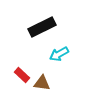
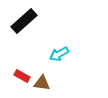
black rectangle: moved 18 px left, 6 px up; rotated 16 degrees counterclockwise
red rectangle: moved 1 px down; rotated 14 degrees counterclockwise
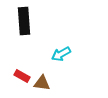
black rectangle: rotated 52 degrees counterclockwise
cyan arrow: moved 2 px right
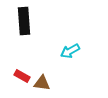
cyan arrow: moved 9 px right, 3 px up
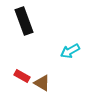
black rectangle: rotated 16 degrees counterclockwise
brown triangle: rotated 24 degrees clockwise
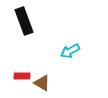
red rectangle: rotated 28 degrees counterclockwise
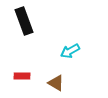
brown triangle: moved 14 px right
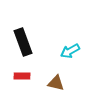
black rectangle: moved 1 px left, 21 px down
brown triangle: rotated 18 degrees counterclockwise
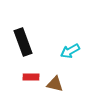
red rectangle: moved 9 px right, 1 px down
brown triangle: moved 1 px left, 1 px down
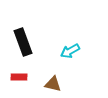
red rectangle: moved 12 px left
brown triangle: moved 2 px left
